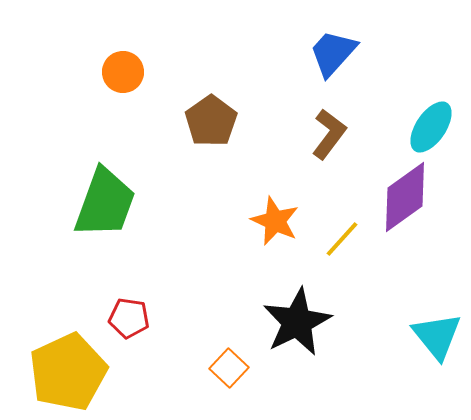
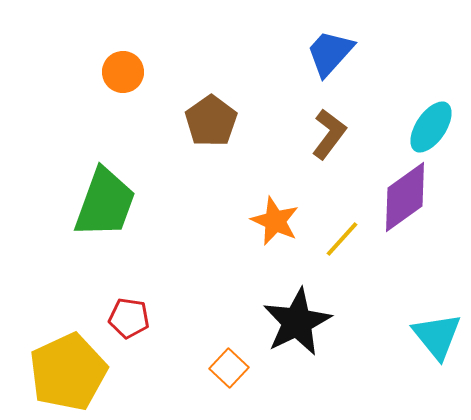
blue trapezoid: moved 3 px left
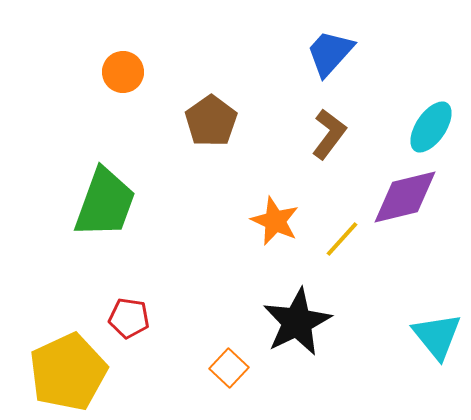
purple diamond: rotated 22 degrees clockwise
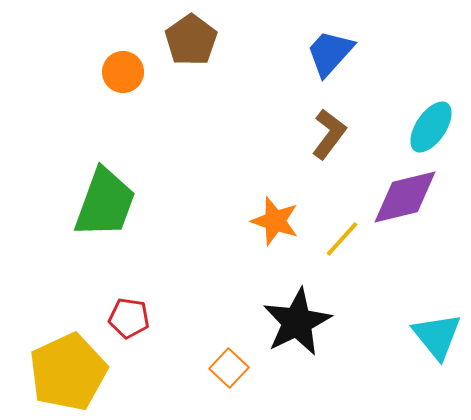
brown pentagon: moved 20 px left, 81 px up
orange star: rotated 6 degrees counterclockwise
